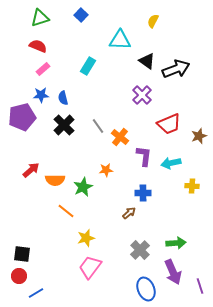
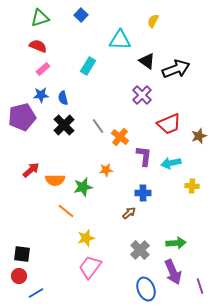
green star: rotated 12 degrees clockwise
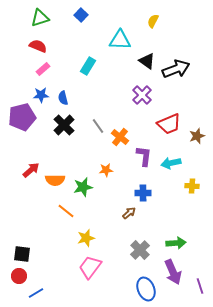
brown star: moved 2 px left
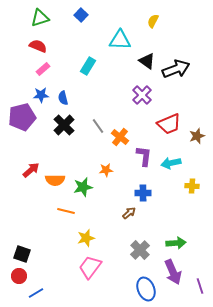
orange line: rotated 24 degrees counterclockwise
black square: rotated 12 degrees clockwise
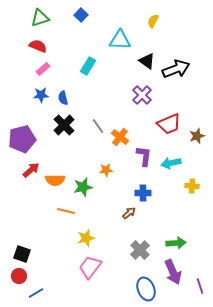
purple pentagon: moved 22 px down
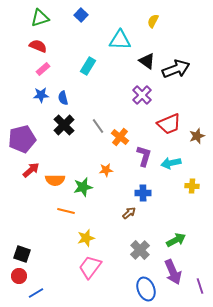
purple L-shape: rotated 10 degrees clockwise
green arrow: moved 3 px up; rotated 24 degrees counterclockwise
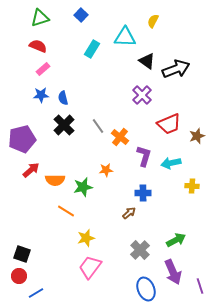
cyan triangle: moved 5 px right, 3 px up
cyan rectangle: moved 4 px right, 17 px up
orange line: rotated 18 degrees clockwise
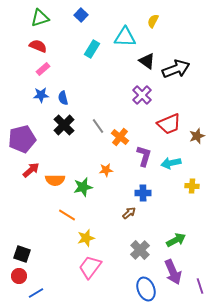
orange line: moved 1 px right, 4 px down
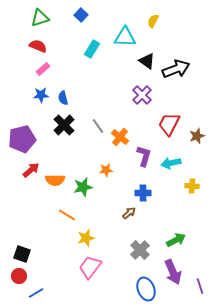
red trapezoid: rotated 140 degrees clockwise
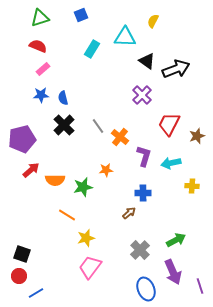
blue square: rotated 24 degrees clockwise
